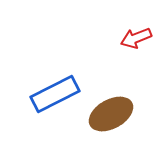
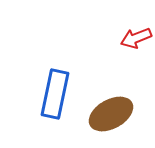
blue rectangle: rotated 51 degrees counterclockwise
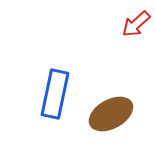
red arrow: moved 14 px up; rotated 20 degrees counterclockwise
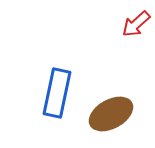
blue rectangle: moved 2 px right, 1 px up
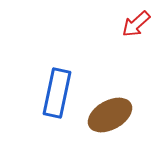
brown ellipse: moved 1 px left, 1 px down
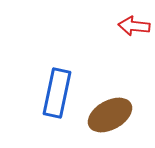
red arrow: moved 2 px left, 2 px down; rotated 48 degrees clockwise
